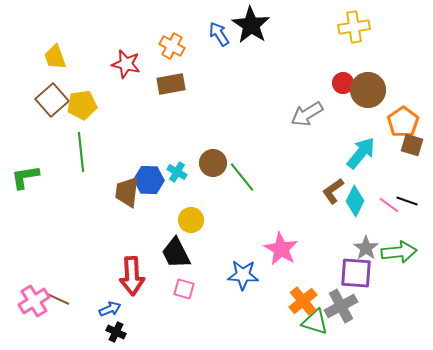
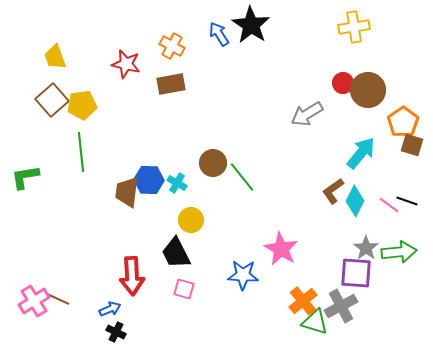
cyan cross at (177, 172): moved 11 px down
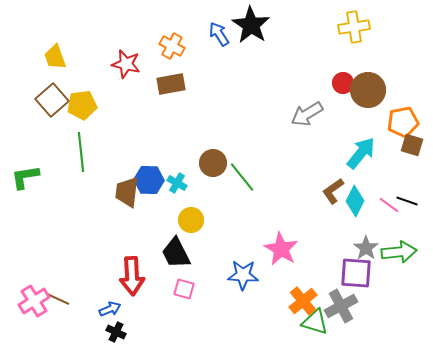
orange pentagon at (403, 122): rotated 24 degrees clockwise
